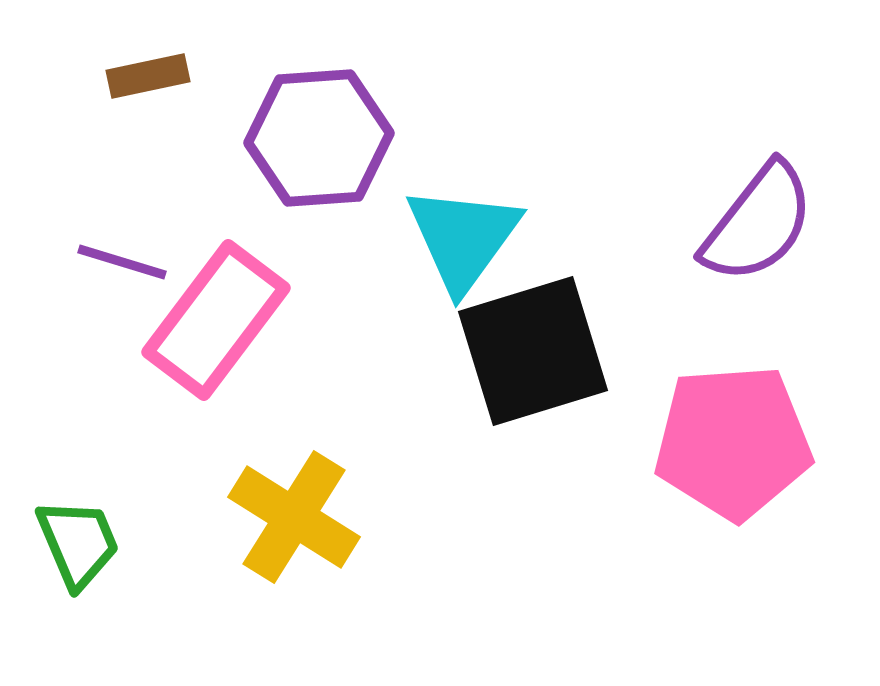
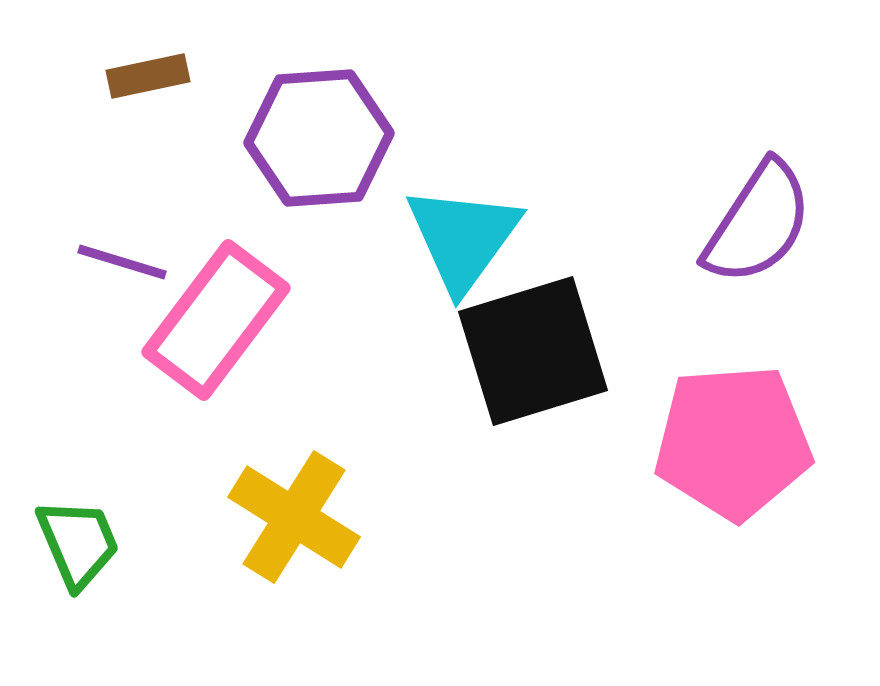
purple semicircle: rotated 5 degrees counterclockwise
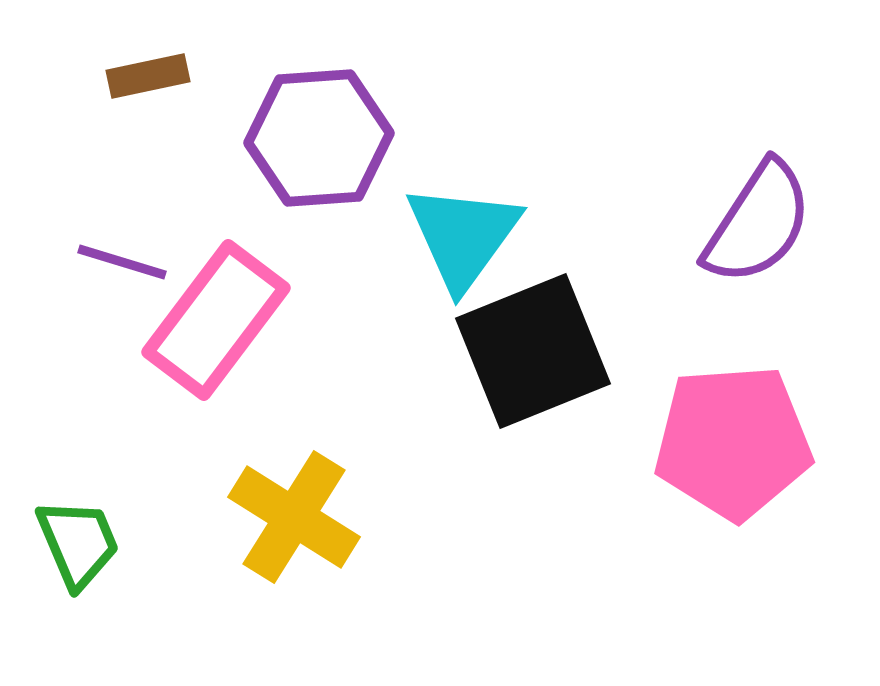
cyan triangle: moved 2 px up
black square: rotated 5 degrees counterclockwise
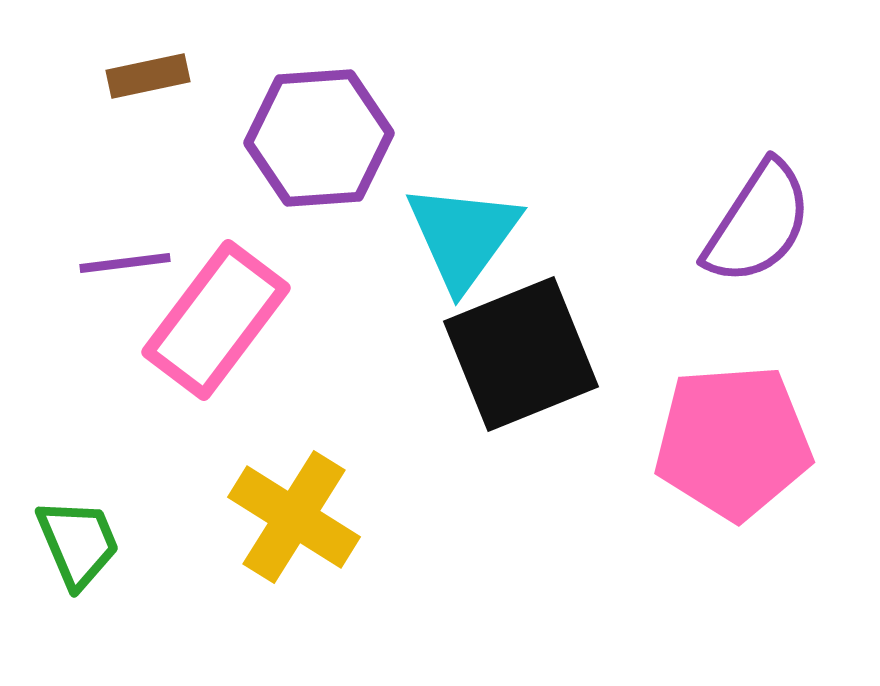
purple line: moved 3 px right, 1 px down; rotated 24 degrees counterclockwise
black square: moved 12 px left, 3 px down
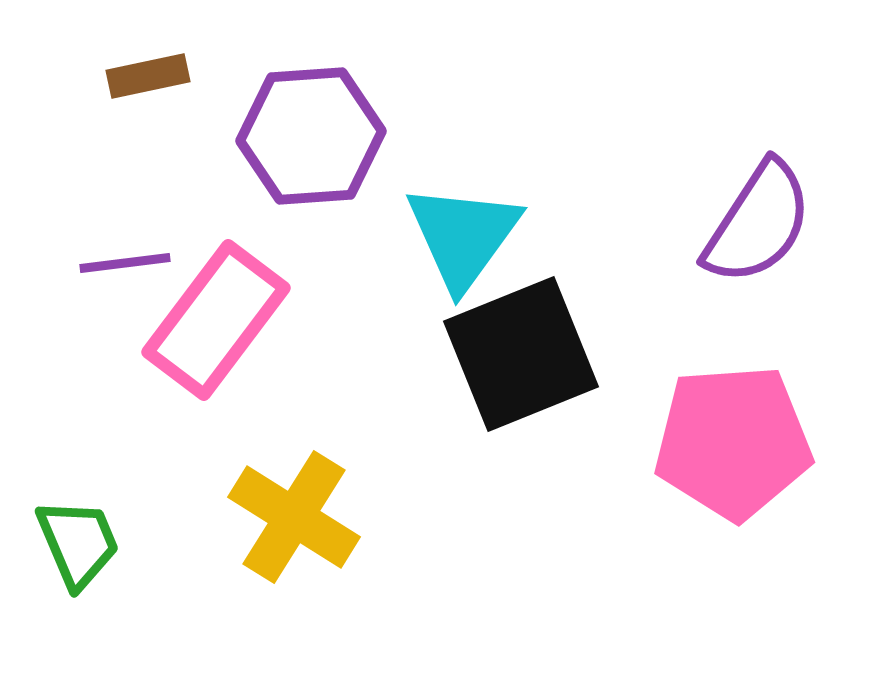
purple hexagon: moved 8 px left, 2 px up
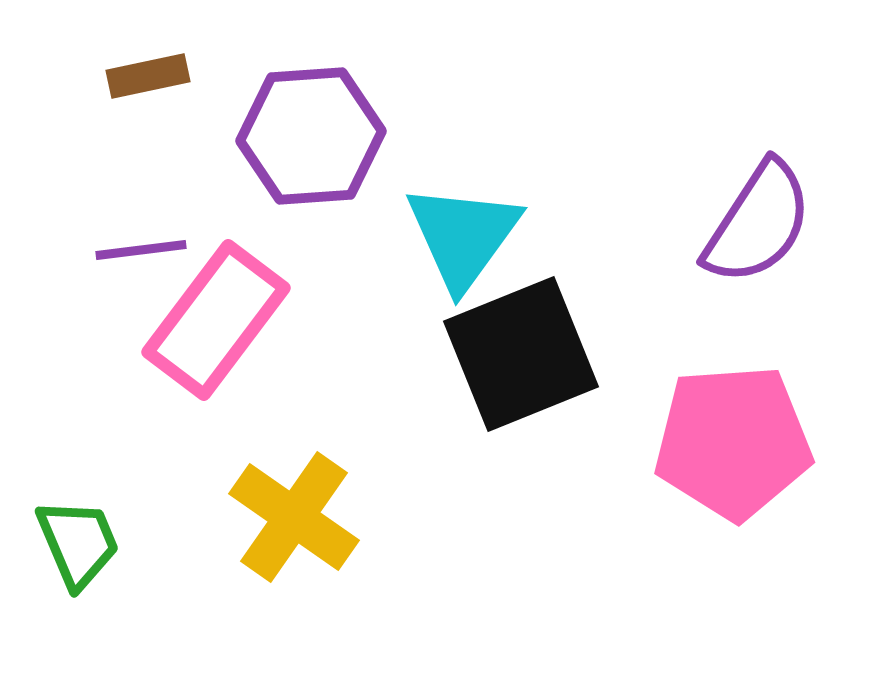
purple line: moved 16 px right, 13 px up
yellow cross: rotated 3 degrees clockwise
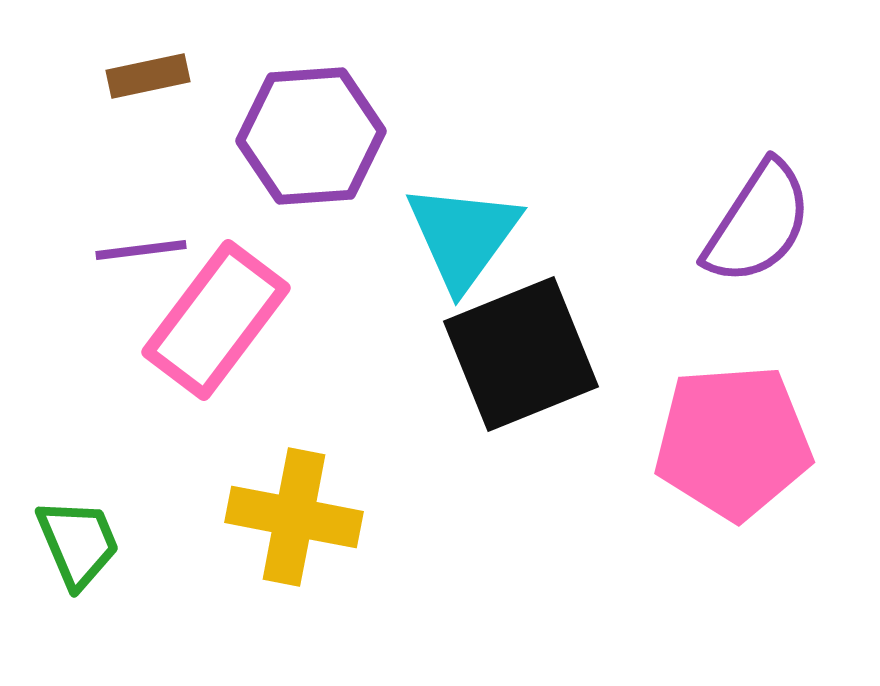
yellow cross: rotated 24 degrees counterclockwise
